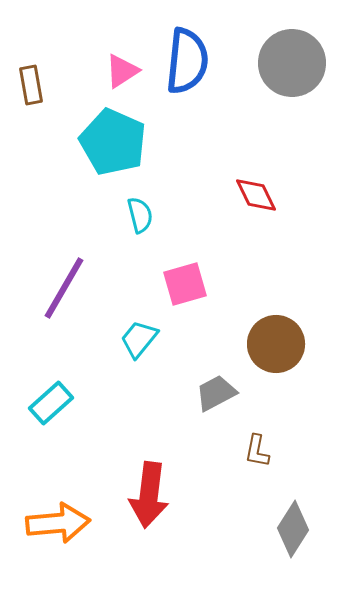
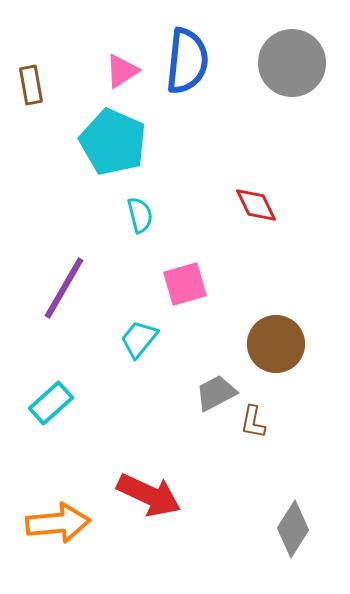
red diamond: moved 10 px down
brown L-shape: moved 4 px left, 29 px up
red arrow: rotated 72 degrees counterclockwise
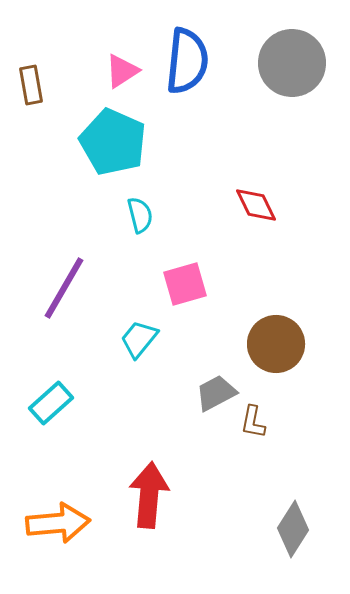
red arrow: rotated 110 degrees counterclockwise
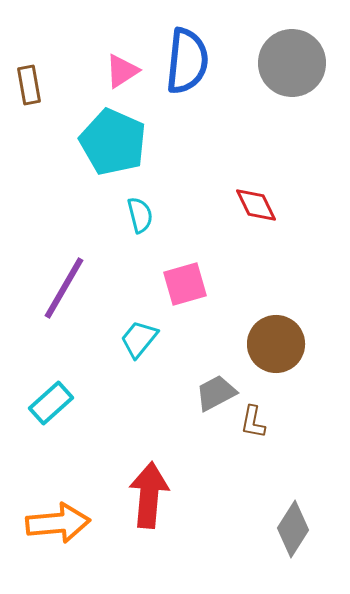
brown rectangle: moved 2 px left
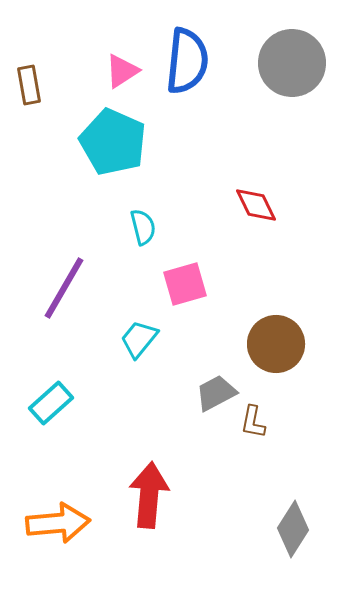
cyan semicircle: moved 3 px right, 12 px down
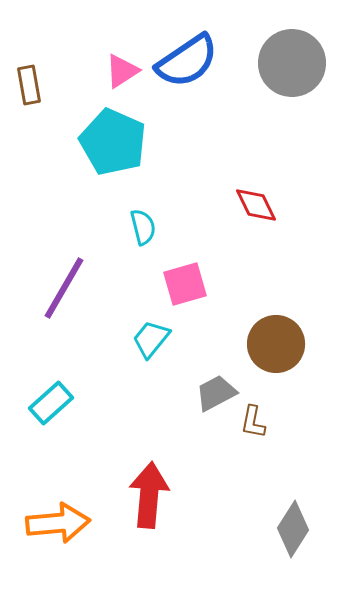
blue semicircle: rotated 50 degrees clockwise
cyan trapezoid: moved 12 px right
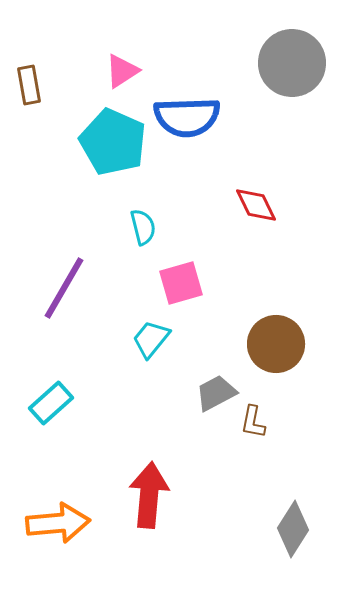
blue semicircle: moved 56 px down; rotated 32 degrees clockwise
pink square: moved 4 px left, 1 px up
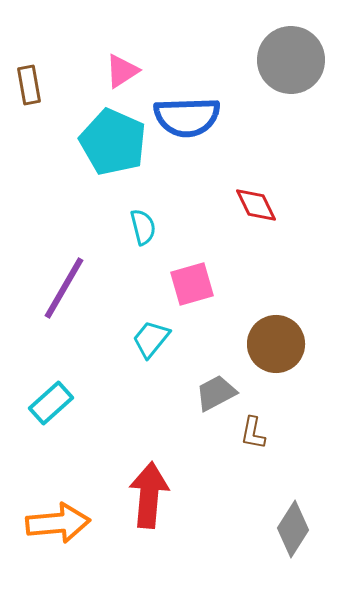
gray circle: moved 1 px left, 3 px up
pink square: moved 11 px right, 1 px down
brown L-shape: moved 11 px down
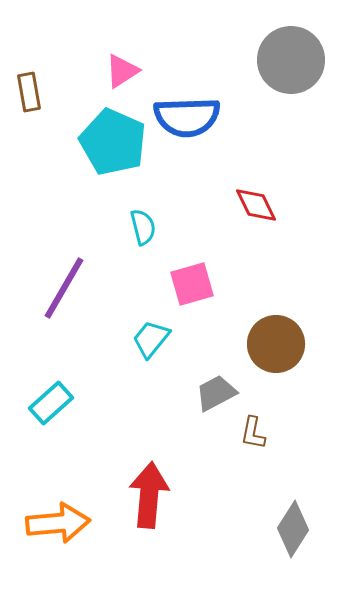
brown rectangle: moved 7 px down
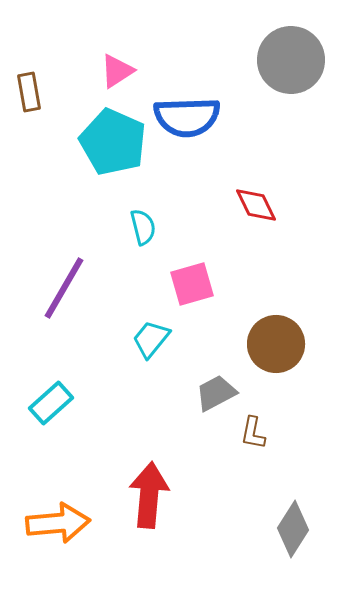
pink triangle: moved 5 px left
